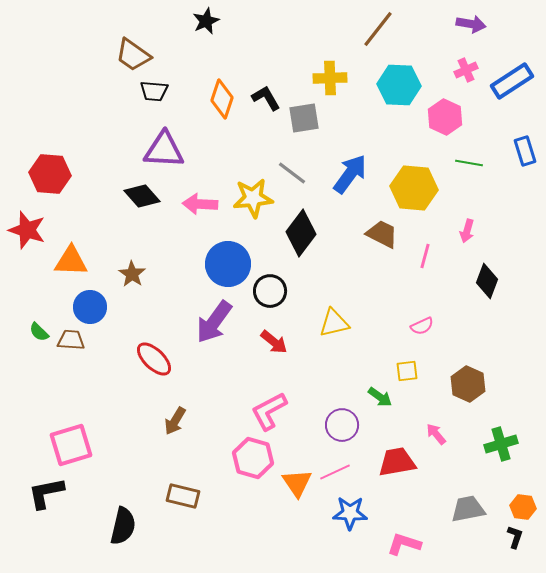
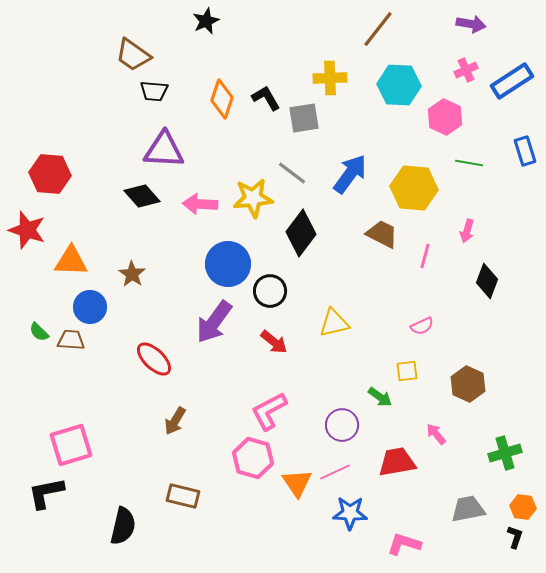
green cross at (501, 444): moved 4 px right, 9 px down
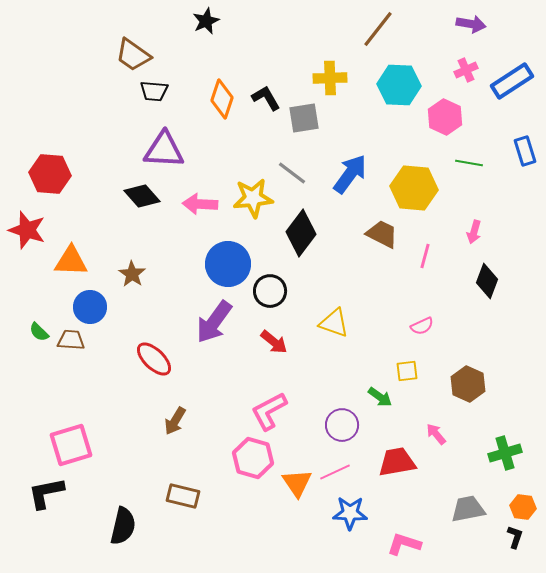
pink arrow at (467, 231): moved 7 px right, 1 px down
yellow triangle at (334, 323): rotated 32 degrees clockwise
